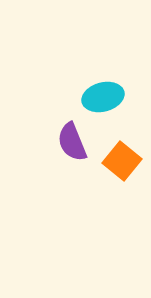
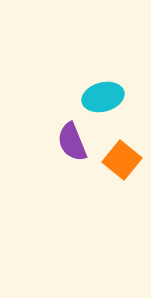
orange square: moved 1 px up
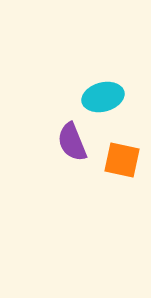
orange square: rotated 27 degrees counterclockwise
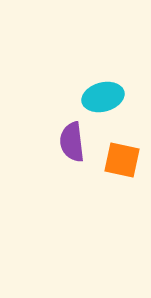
purple semicircle: rotated 15 degrees clockwise
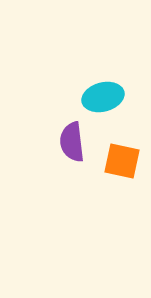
orange square: moved 1 px down
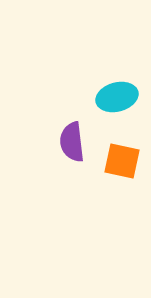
cyan ellipse: moved 14 px right
